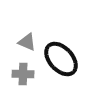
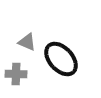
gray cross: moved 7 px left
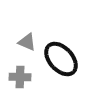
gray cross: moved 4 px right, 3 px down
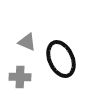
black ellipse: rotated 18 degrees clockwise
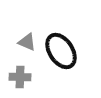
black ellipse: moved 8 px up; rotated 9 degrees counterclockwise
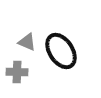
gray cross: moved 3 px left, 5 px up
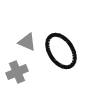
gray cross: rotated 25 degrees counterclockwise
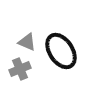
gray cross: moved 3 px right, 3 px up
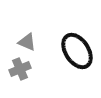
black ellipse: moved 16 px right
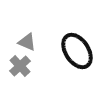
gray cross: moved 3 px up; rotated 20 degrees counterclockwise
